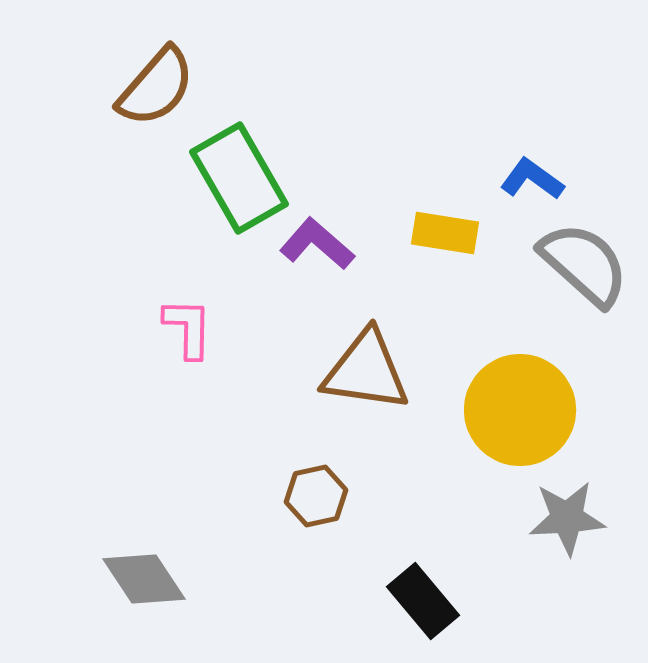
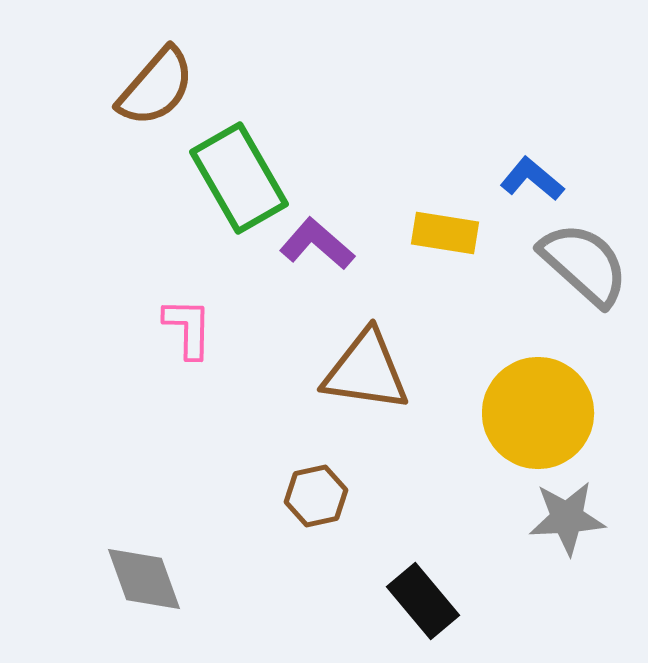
blue L-shape: rotated 4 degrees clockwise
yellow circle: moved 18 px right, 3 px down
gray diamond: rotated 14 degrees clockwise
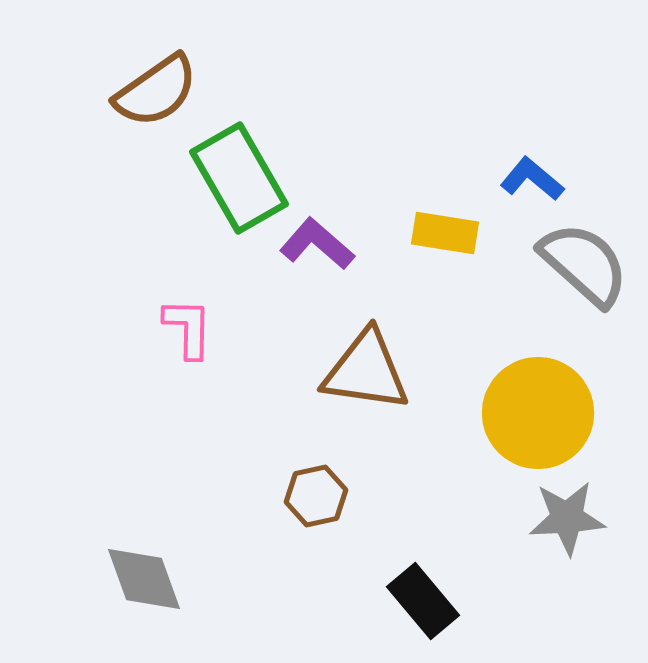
brown semicircle: moved 4 px down; rotated 14 degrees clockwise
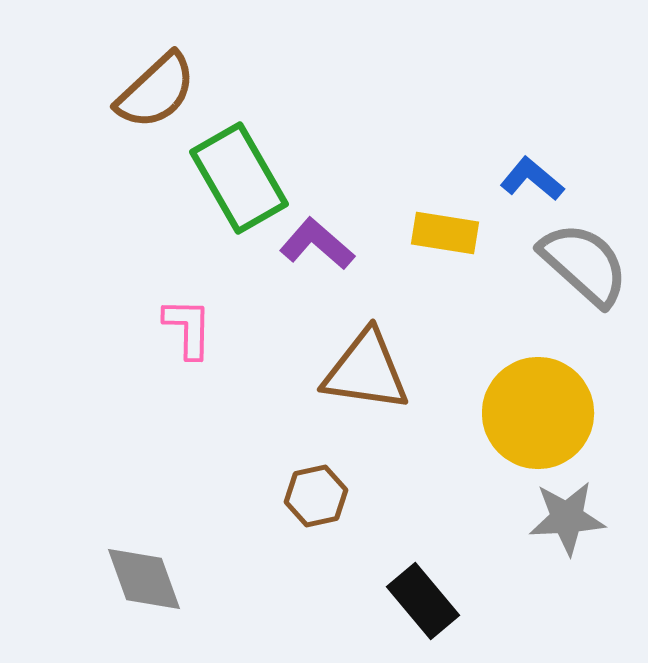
brown semicircle: rotated 8 degrees counterclockwise
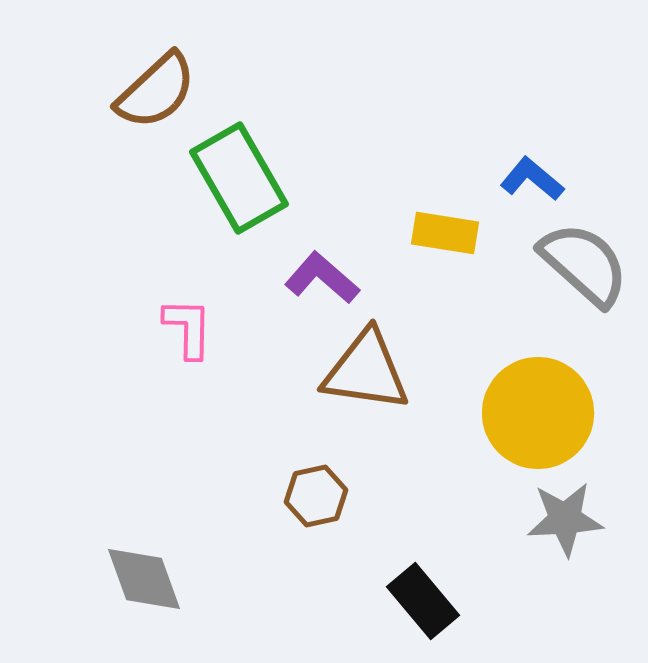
purple L-shape: moved 5 px right, 34 px down
gray star: moved 2 px left, 1 px down
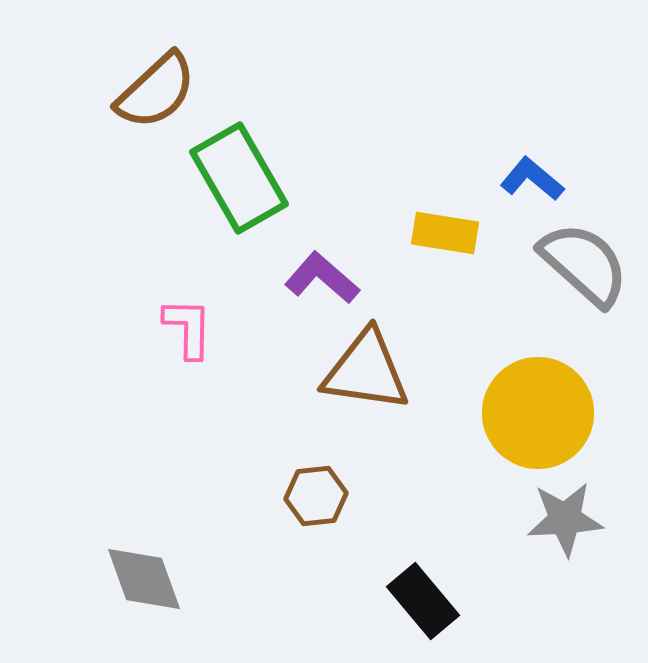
brown hexagon: rotated 6 degrees clockwise
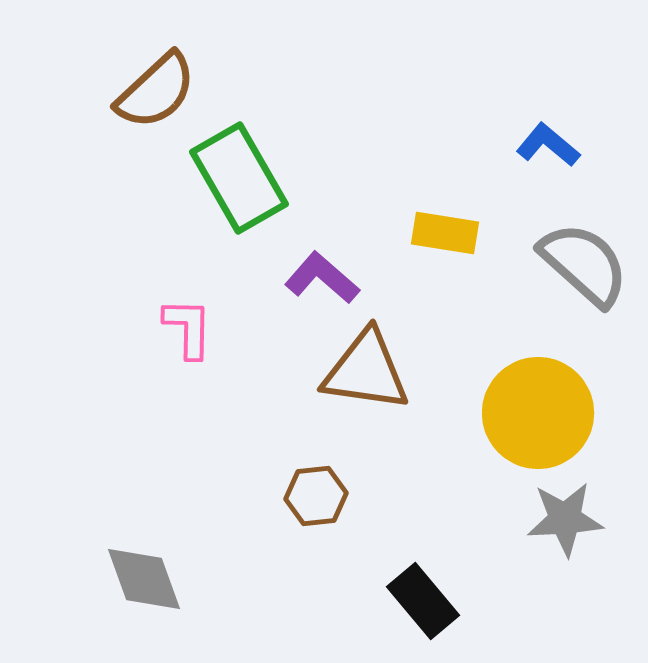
blue L-shape: moved 16 px right, 34 px up
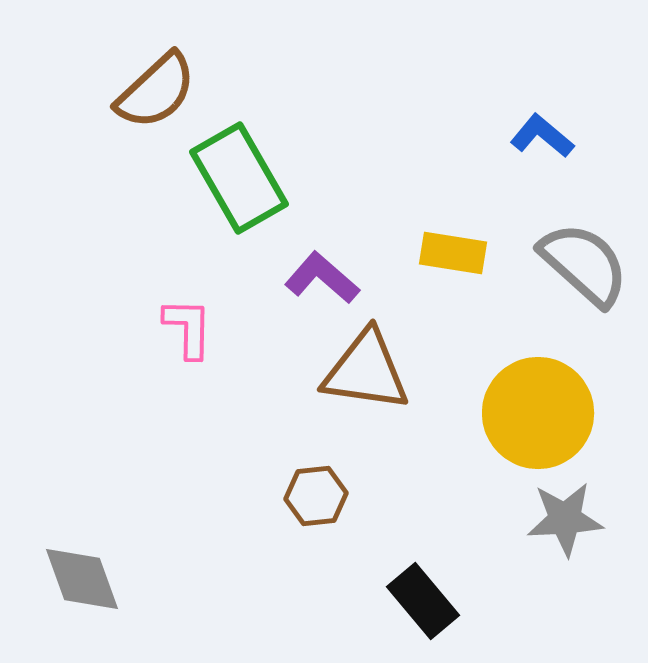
blue L-shape: moved 6 px left, 9 px up
yellow rectangle: moved 8 px right, 20 px down
gray diamond: moved 62 px left
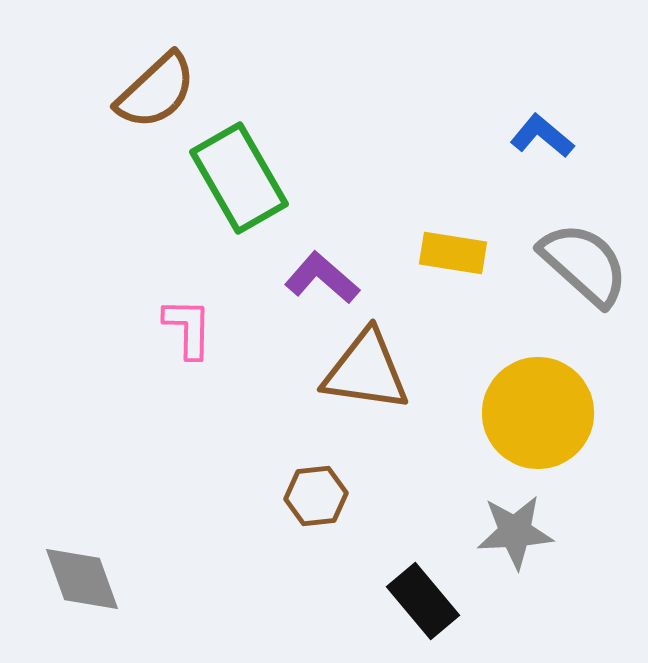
gray star: moved 50 px left, 13 px down
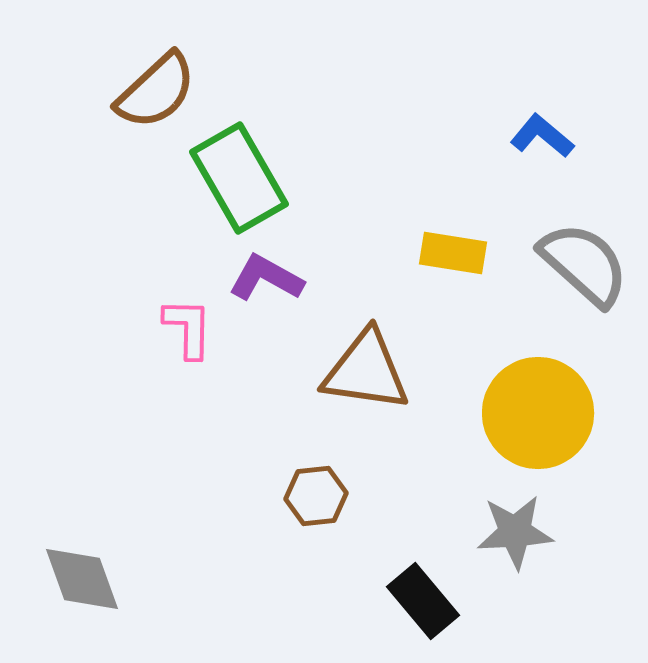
purple L-shape: moved 56 px left; rotated 12 degrees counterclockwise
